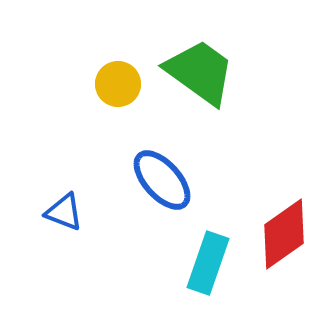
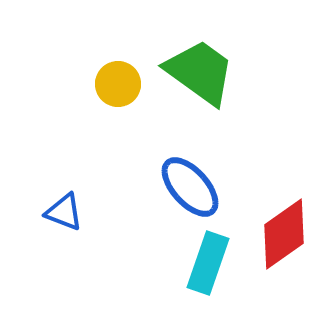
blue ellipse: moved 28 px right, 7 px down
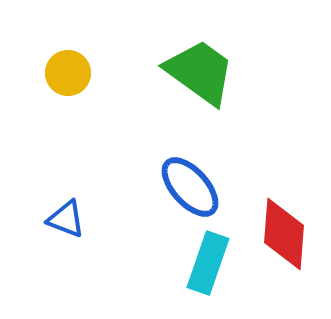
yellow circle: moved 50 px left, 11 px up
blue triangle: moved 2 px right, 7 px down
red diamond: rotated 50 degrees counterclockwise
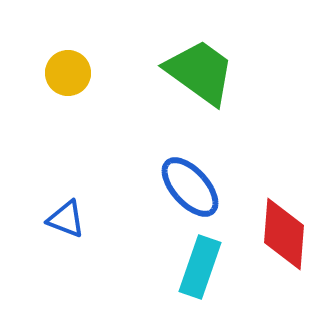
cyan rectangle: moved 8 px left, 4 px down
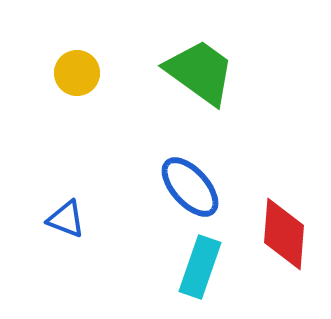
yellow circle: moved 9 px right
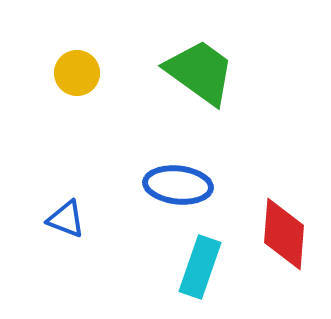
blue ellipse: moved 12 px left, 2 px up; rotated 42 degrees counterclockwise
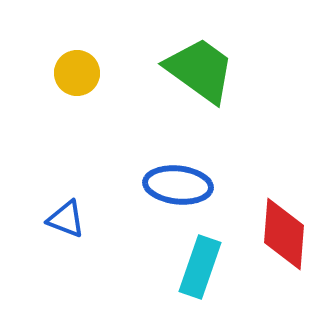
green trapezoid: moved 2 px up
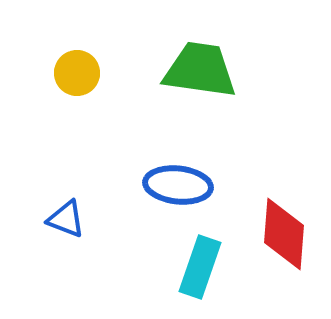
green trapezoid: rotated 28 degrees counterclockwise
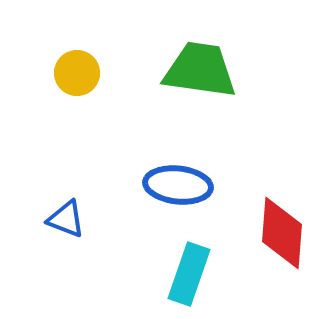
red diamond: moved 2 px left, 1 px up
cyan rectangle: moved 11 px left, 7 px down
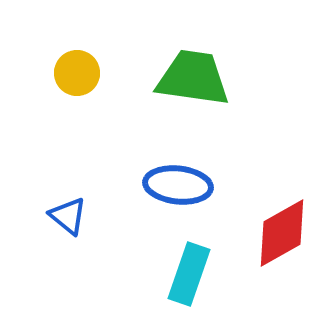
green trapezoid: moved 7 px left, 8 px down
blue triangle: moved 2 px right, 3 px up; rotated 18 degrees clockwise
red diamond: rotated 56 degrees clockwise
